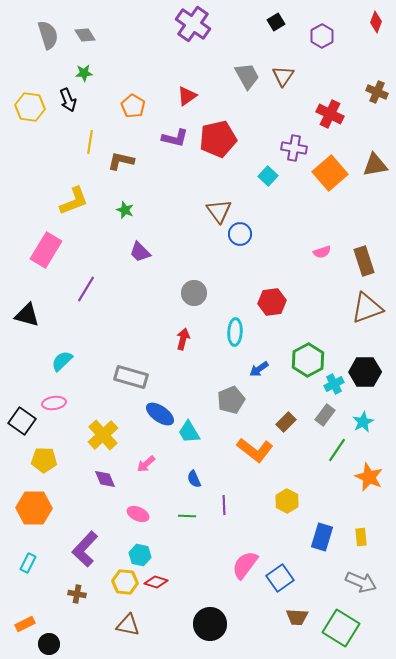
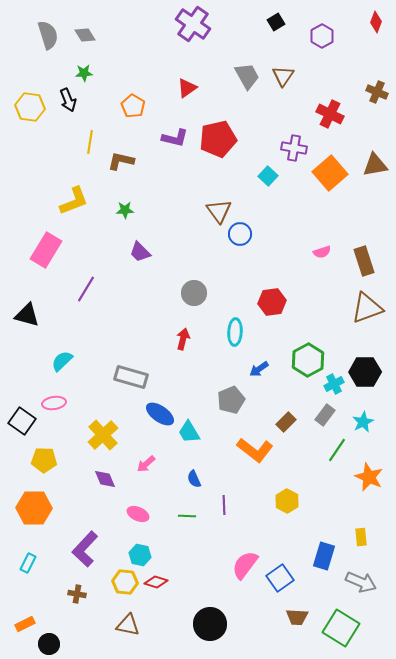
red triangle at (187, 96): moved 8 px up
green star at (125, 210): rotated 24 degrees counterclockwise
blue rectangle at (322, 537): moved 2 px right, 19 px down
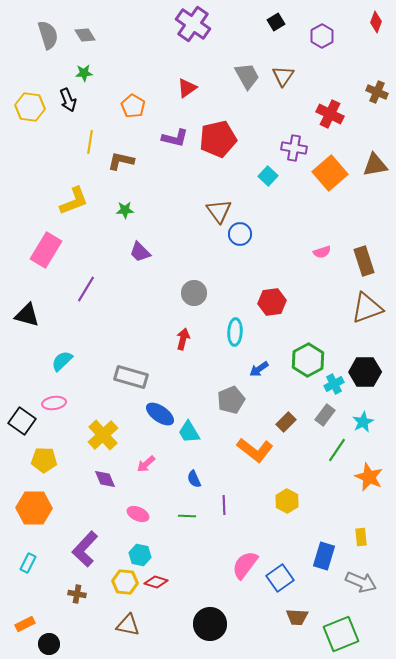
green square at (341, 628): moved 6 px down; rotated 36 degrees clockwise
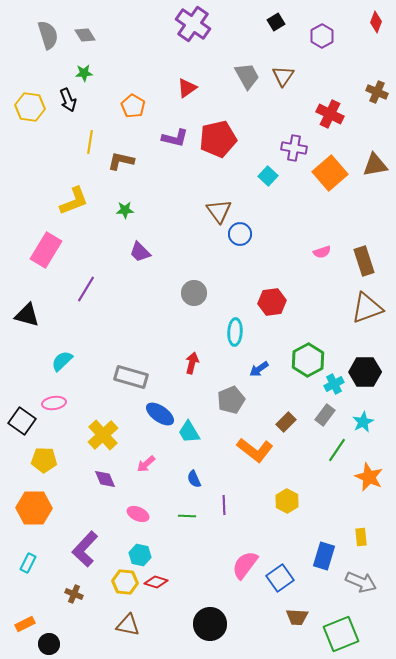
red arrow at (183, 339): moved 9 px right, 24 px down
brown cross at (77, 594): moved 3 px left; rotated 12 degrees clockwise
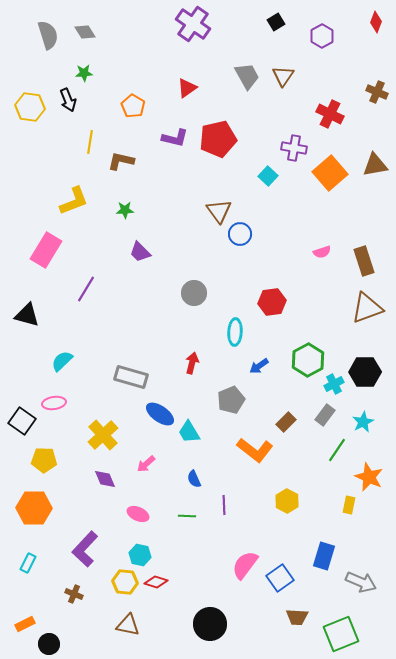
gray diamond at (85, 35): moved 3 px up
blue arrow at (259, 369): moved 3 px up
yellow rectangle at (361, 537): moved 12 px left, 32 px up; rotated 18 degrees clockwise
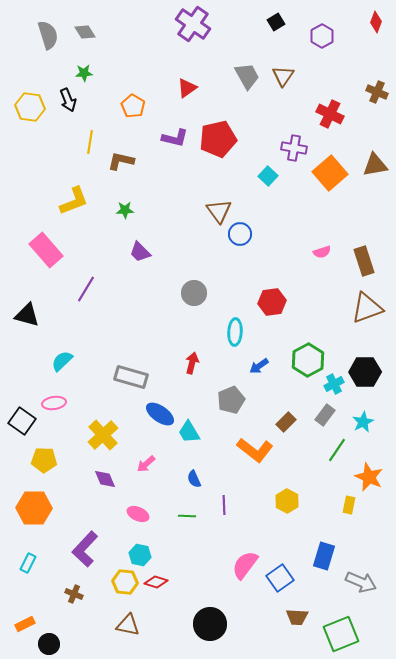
pink rectangle at (46, 250): rotated 72 degrees counterclockwise
